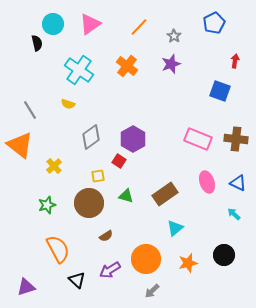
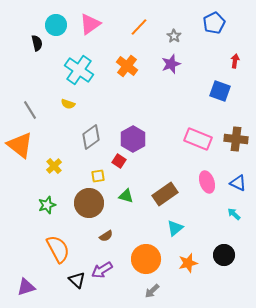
cyan circle: moved 3 px right, 1 px down
purple arrow: moved 8 px left
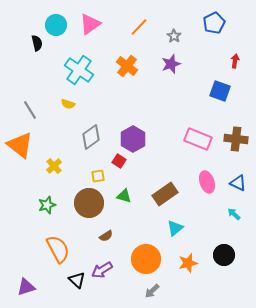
green triangle: moved 2 px left
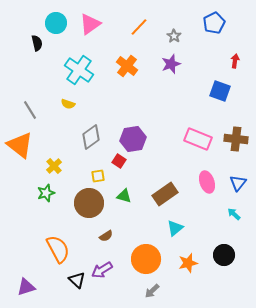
cyan circle: moved 2 px up
purple hexagon: rotated 20 degrees clockwise
blue triangle: rotated 42 degrees clockwise
green star: moved 1 px left, 12 px up
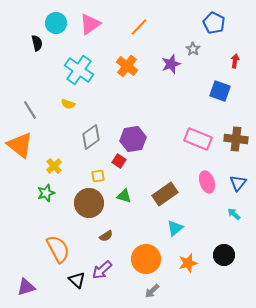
blue pentagon: rotated 20 degrees counterclockwise
gray star: moved 19 px right, 13 px down
purple arrow: rotated 10 degrees counterclockwise
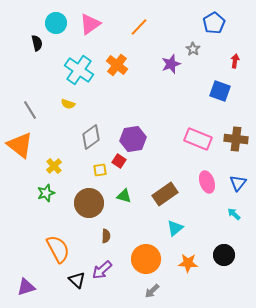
blue pentagon: rotated 15 degrees clockwise
orange cross: moved 10 px left, 1 px up
yellow square: moved 2 px right, 6 px up
brown semicircle: rotated 56 degrees counterclockwise
orange star: rotated 18 degrees clockwise
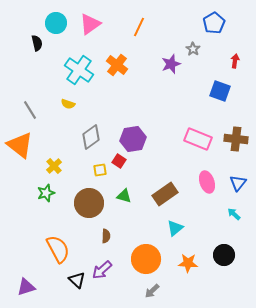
orange line: rotated 18 degrees counterclockwise
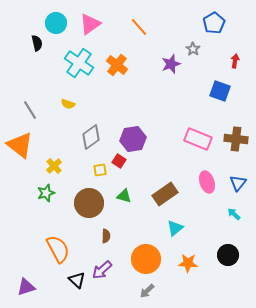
orange line: rotated 66 degrees counterclockwise
cyan cross: moved 7 px up
black circle: moved 4 px right
gray arrow: moved 5 px left
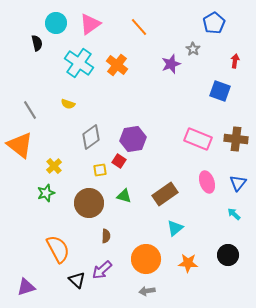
gray arrow: rotated 35 degrees clockwise
